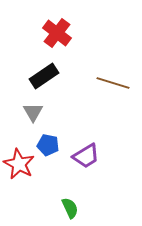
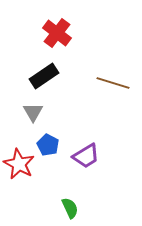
blue pentagon: rotated 15 degrees clockwise
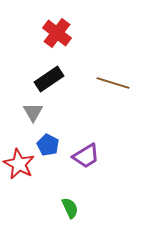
black rectangle: moved 5 px right, 3 px down
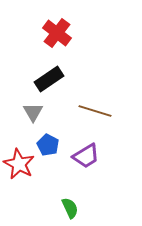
brown line: moved 18 px left, 28 px down
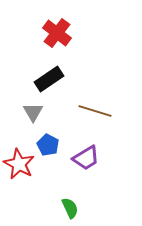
purple trapezoid: moved 2 px down
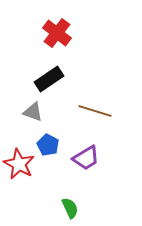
gray triangle: rotated 40 degrees counterclockwise
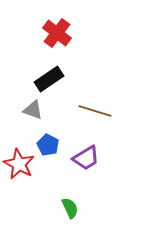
gray triangle: moved 2 px up
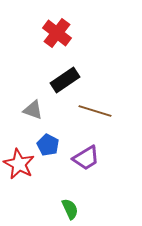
black rectangle: moved 16 px right, 1 px down
green semicircle: moved 1 px down
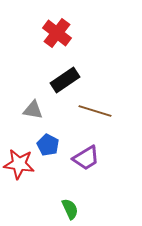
gray triangle: rotated 10 degrees counterclockwise
red star: rotated 20 degrees counterclockwise
